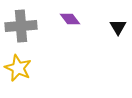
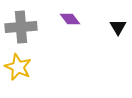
gray cross: moved 1 px down
yellow star: moved 1 px up
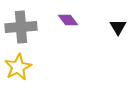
purple diamond: moved 2 px left, 1 px down
yellow star: rotated 20 degrees clockwise
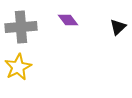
black triangle: rotated 18 degrees clockwise
